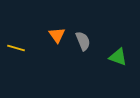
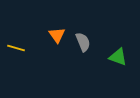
gray semicircle: moved 1 px down
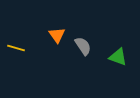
gray semicircle: moved 4 px down; rotated 12 degrees counterclockwise
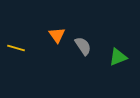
green triangle: rotated 42 degrees counterclockwise
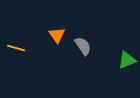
green triangle: moved 9 px right, 3 px down
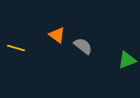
orange triangle: rotated 18 degrees counterclockwise
gray semicircle: rotated 18 degrees counterclockwise
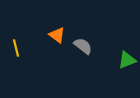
yellow line: rotated 60 degrees clockwise
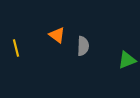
gray semicircle: rotated 54 degrees clockwise
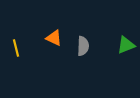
orange triangle: moved 3 px left, 3 px down; rotated 12 degrees counterclockwise
green triangle: moved 1 px left, 15 px up
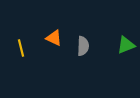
yellow line: moved 5 px right
